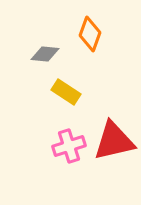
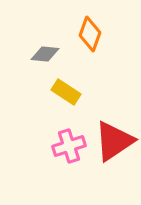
red triangle: rotated 21 degrees counterclockwise
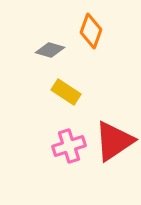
orange diamond: moved 1 px right, 3 px up
gray diamond: moved 5 px right, 4 px up; rotated 12 degrees clockwise
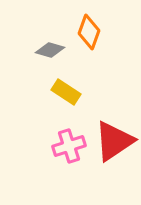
orange diamond: moved 2 px left, 1 px down
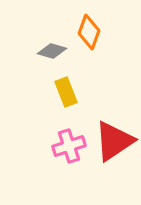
gray diamond: moved 2 px right, 1 px down
yellow rectangle: rotated 36 degrees clockwise
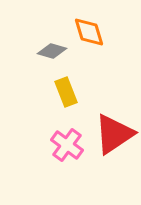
orange diamond: rotated 36 degrees counterclockwise
red triangle: moved 7 px up
pink cross: moved 2 px left, 1 px up; rotated 36 degrees counterclockwise
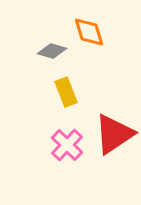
pink cross: rotated 8 degrees clockwise
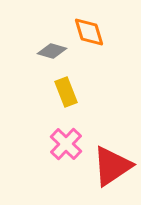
red triangle: moved 2 px left, 32 px down
pink cross: moved 1 px left, 1 px up
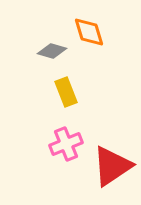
pink cross: rotated 24 degrees clockwise
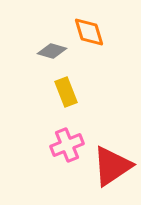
pink cross: moved 1 px right, 1 px down
